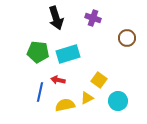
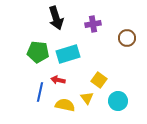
purple cross: moved 6 px down; rotated 28 degrees counterclockwise
yellow triangle: rotated 40 degrees counterclockwise
yellow semicircle: rotated 24 degrees clockwise
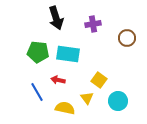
cyan rectangle: rotated 25 degrees clockwise
blue line: moved 3 px left; rotated 42 degrees counterclockwise
yellow semicircle: moved 3 px down
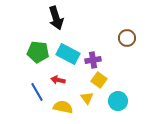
purple cross: moved 36 px down
cyan rectangle: rotated 20 degrees clockwise
yellow semicircle: moved 2 px left, 1 px up
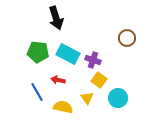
purple cross: rotated 28 degrees clockwise
cyan circle: moved 3 px up
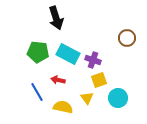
yellow square: rotated 35 degrees clockwise
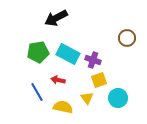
black arrow: rotated 80 degrees clockwise
green pentagon: rotated 15 degrees counterclockwise
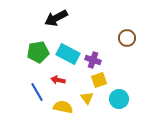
cyan circle: moved 1 px right, 1 px down
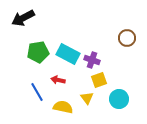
black arrow: moved 33 px left
purple cross: moved 1 px left
